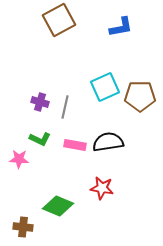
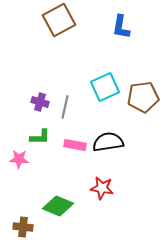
blue L-shape: rotated 110 degrees clockwise
brown pentagon: moved 3 px right, 1 px down; rotated 8 degrees counterclockwise
green L-shape: moved 2 px up; rotated 25 degrees counterclockwise
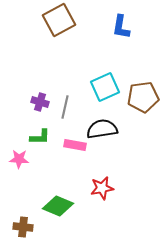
black semicircle: moved 6 px left, 13 px up
red star: rotated 20 degrees counterclockwise
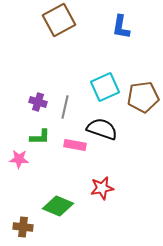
purple cross: moved 2 px left
black semicircle: rotated 28 degrees clockwise
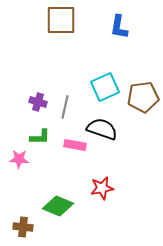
brown square: moved 2 px right; rotated 28 degrees clockwise
blue L-shape: moved 2 px left
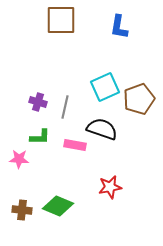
brown pentagon: moved 4 px left, 2 px down; rotated 12 degrees counterclockwise
red star: moved 8 px right, 1 px up
brown cross: moved 1 px left, 17 px up
